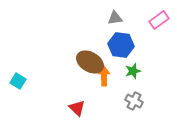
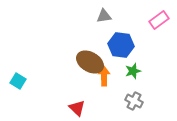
gray triangle: moved 11 px left, 2 px up
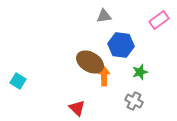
green star: moved 7 px right, 1 px down
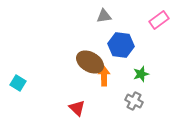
green star: moved 1 px right, 2 px down
cyan square: moved 2 px down
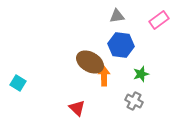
gray triangle: moved 13 px right
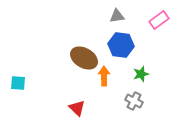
brown ellipse: moved 6 px left, 4 px up
cyan square: rotated 28 degrees counterclockwise
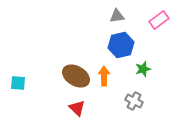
blue hexagon: rotated 20 degrees counterclockwise
brown ellipse: moved 8 px left, 18 px down
green star: moved 2 px right, 5 px up
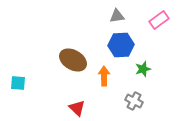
blue hexagon: rotated 10 degrees clockwise
brown ellipse: moved 3 px left, 16 px up
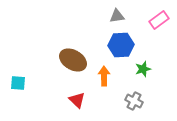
red triangle: moved 8 px up
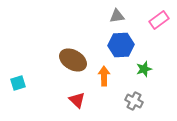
green star: moved 1 px right
cyan square: rotated 21 degrees counterclockwise
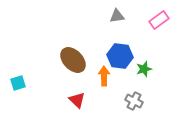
blue hexagon: moved 1 px left, 11 px down; rotated 10 degrees clockwise
brown ellipse: rotated 16 degrees clockwise
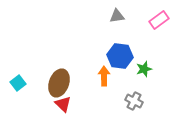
brown ellipse: moved 14 px left, 23 px down; rotated 64 degrees clockwise
cyan square: rotated 21 degrees counterclockwise
red triangle: moved 14 px left, 4 px down
